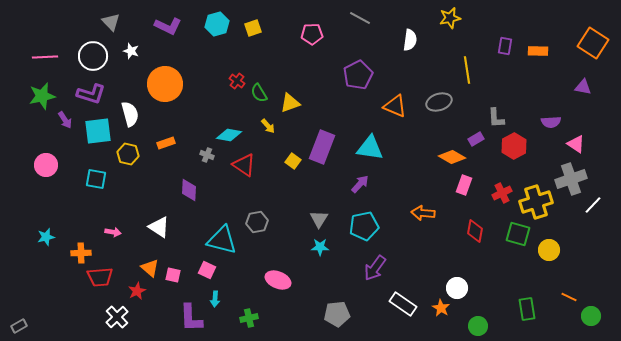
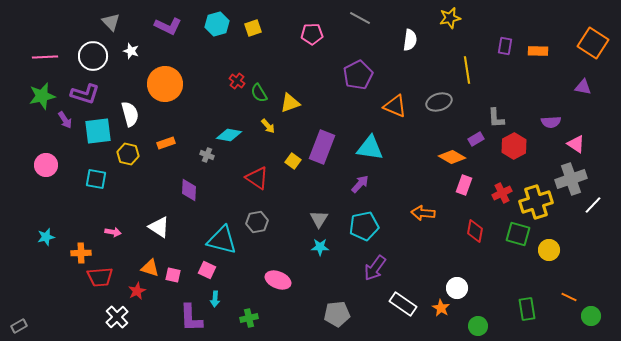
purple L-shape at (91, 94): moved 6 px left
red triangle at (244, 165): moved 13 px right, 13 px down
orange triangle at (150, 268): rotated 24 degrees counterclockwise
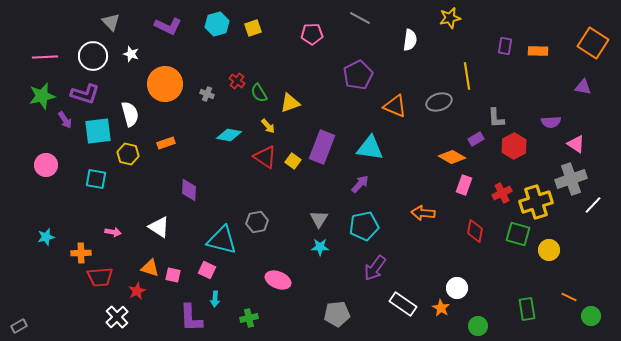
white star at (131, 51): moved 3 px down
yellow line at (467, 70): moved 6 px down
gray cross at (207, 155): moved 61 px up
red triangle at (257, 178): moved 8 px right, 21 px up
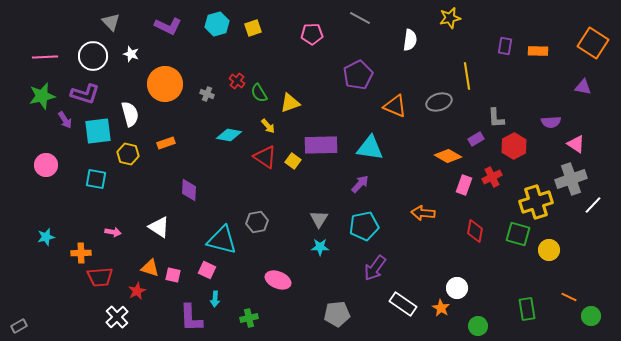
purple rectangle at (322, 147): moved 1 px left, 2 px up; rotated 68 degrees clockwise
orange diamond at (452, 157): moved 4 px left, 1 px up
red cross at (502, 193): moved 10 px left, 16 px up
